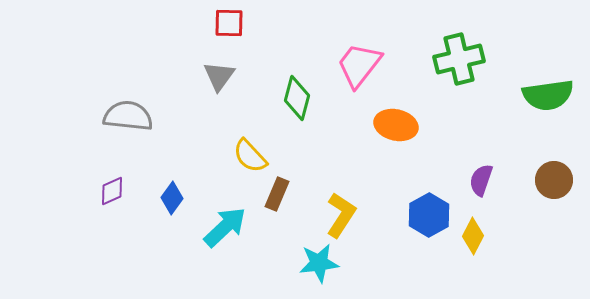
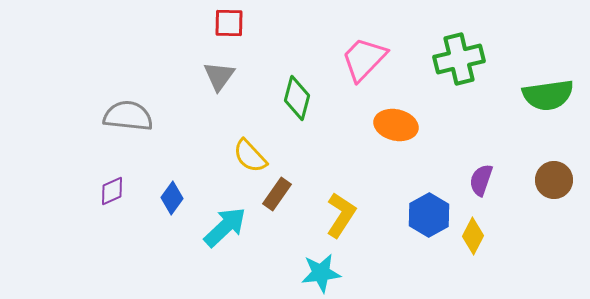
pink trapezoid: moved 5 px right, 6 px up; rotated 6 degrees clockwise
brown rectangle: rotated 12 degrees clockwise
cyan star: moved 2 px right, 10 px down
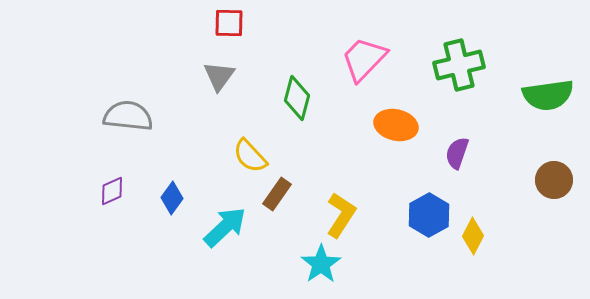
green cross: moved 6 px down
purple semicircle: moved 24 px left, 27 px up
cyan star: moved 9 px up; rotated 27 degrees counterclockwise
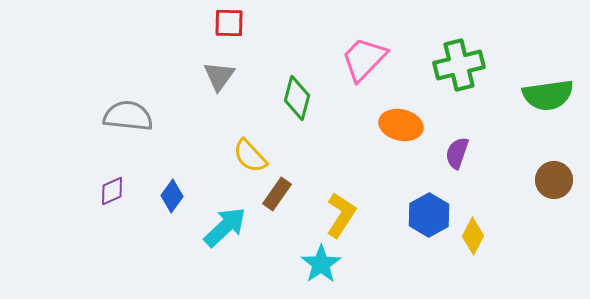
orange ellipse: moved 5 px right
blue diamond: moved 2 px up
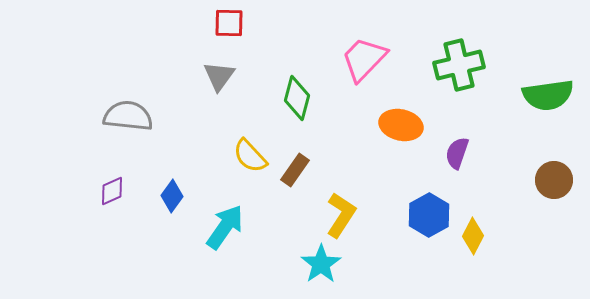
brown rectangle: moved 18 px right, 24 px up
cyan arrow: rotated 12 degrees counterclockwise
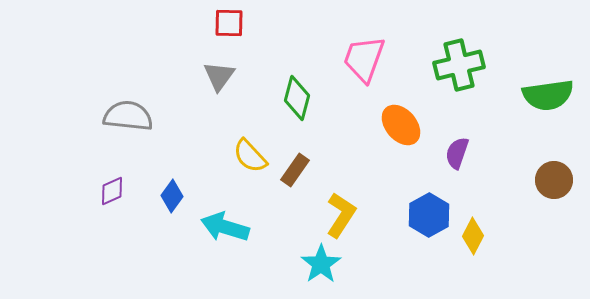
pink trapezoid: rotated 24 degrees counterclockwise
orange ellipse: rotated 36 degrees clockwise
cyan arrow: rotated 108 degrees counterclockwise
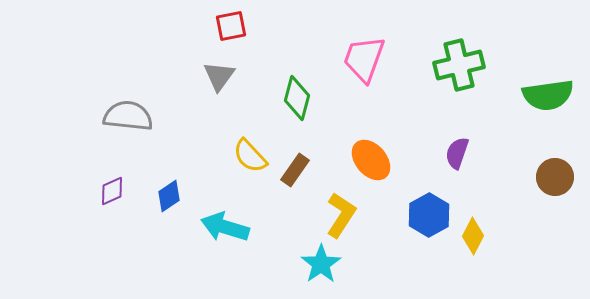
red square: moved 2 px right, 3 px down; rotated 12 degrees counterclockwise
orange ellipse: moved 30 px left, 35 px down
brown circle: moved 1 px right, 3 px up
blue diamond: moved 3 px left; rotated 20 degrees clockwise
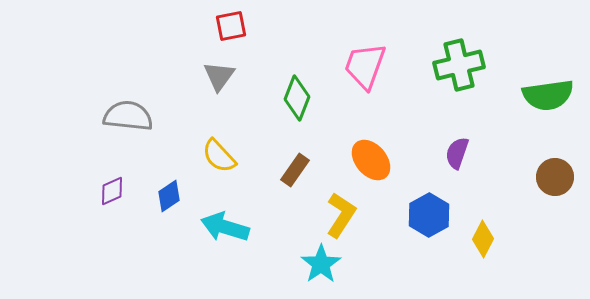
pink trapezoid: moved 1 px right, 7 px down
green diamond: rotated 6 degrees clockwise
yellow semicircle: moved 31 px left
yellow diamond: moved 10 px right, 3 px down
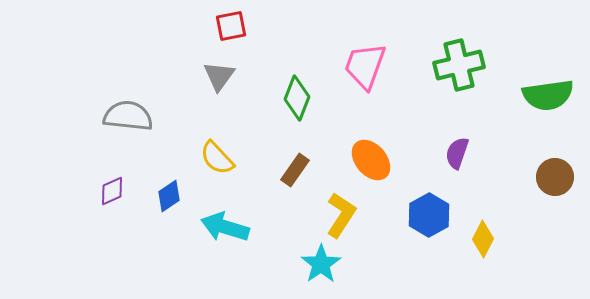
yellow semicircle: moved 2 px left, 2 px down
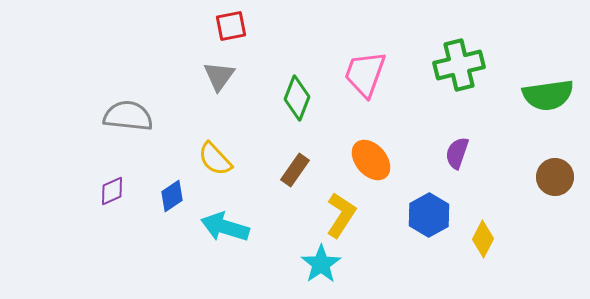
pink trapezoid: moved 8 px down
yellow semicircle: moved 2 px left, 1 px down
blue diamond: moved 3 px right
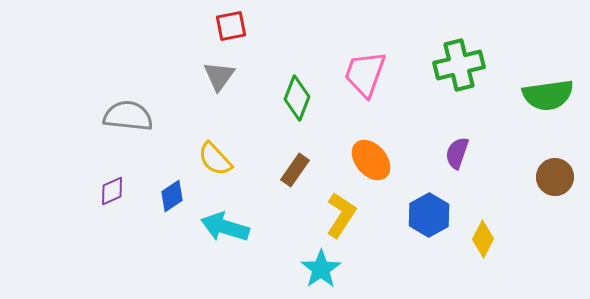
cyan star: moved 5 px down
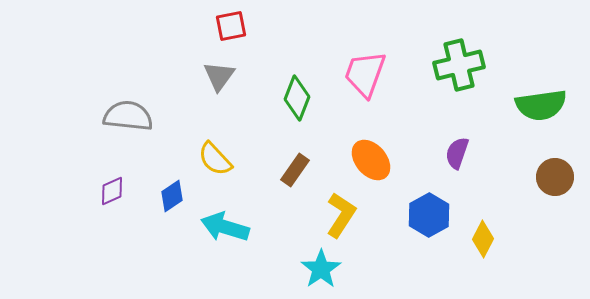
green semicircle: moved 7 px left, 10 px down
